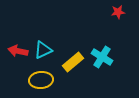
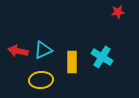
yellow rectangle: moved 1 px left; rotated 50 degrees counterclockwise
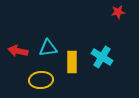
cyan triangle: moved 5 px right, 2 px up; rotated 18 degrees clockwise
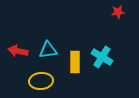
cyan triangle: moved 2 px down
yellow rectangle: moved 3 px right
yellow ellipse: moved 1 px down
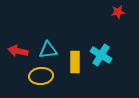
cyan cross: moved 1 px left, 2 px up
yellow ellipse: moved 5 px up
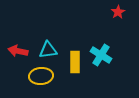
red star: rotated 24 degrees counterclockwise
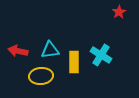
red star: moved 1 px right
cyan triangle: moved 2 px right
yellow rectangle: moved 1 px left
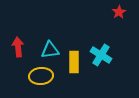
red arrow: moved 4 px up; rotated 72 degrees clockwise
